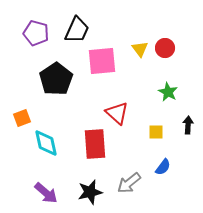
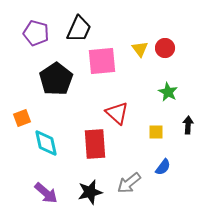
black trapezoid: moved 2 px right, 1 px up
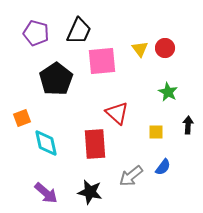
black trapezoid: moved 2 px down
gray arrow: moved 2 px right, 7 px up
black star: rotated 25 degrees clockwise
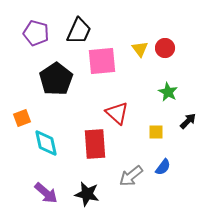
black arrow: moved 4 px up; rotated 42 degrees clockwise
black star: moved 3 px left, 2 px down
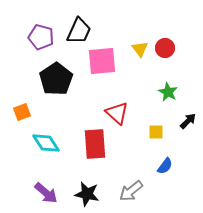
purple pentagon: moved 5 px right, 4 px down
orange square: moved 6 px up
cyan diamond: rotated 20 degrees counterclockwise
blue semicircle: moved 2 px right, 1 px up
gray arrow: moved 15 px down
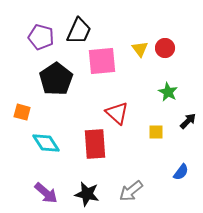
orange square: rotated 36 degrees clockwise
blue semicircle: moved 16 px right, 6 px down
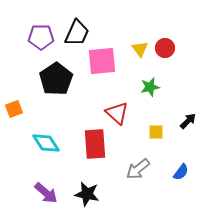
black trapezoid: moved 2 px left, 2 px down
purple pentagon: rotated 15 degrees counterclockwise
green star: moved 18 px left, 5 px up; rotated 30 degrees clockwise
orange square: moved 8 px left, 3 px up; rotated 36 degrees counterclockwise
gray arrow: moved 7 px right, 22 px up
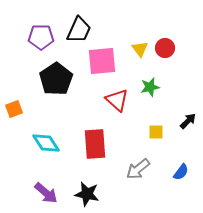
black trapezoid: moved 2 px right, 3 px up
red triangle: moved 13 px up
